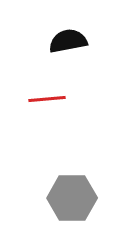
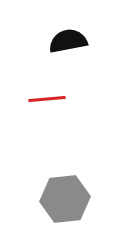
gray hexagon: moved 7 px left, 1 px down; rotated 6 degrees counterclockwise
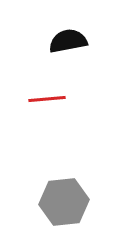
gray hexagon: moved 1 px left, 3 px down
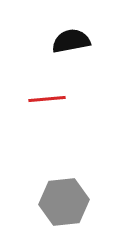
black semicircle: moved 3 px right
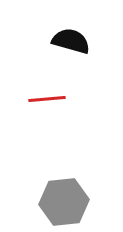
black semicircle: rotated 27 degrees clockwise
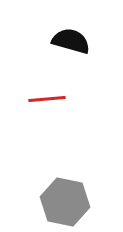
gray hexagon: moved 1 px right; rotated 18 degrees clockwise
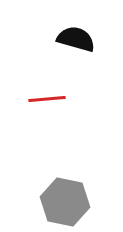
black semicircle: moved 5 px right, 2 px up
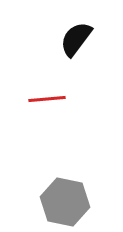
black semicircle: rotated 69 degrees counterclockwise
